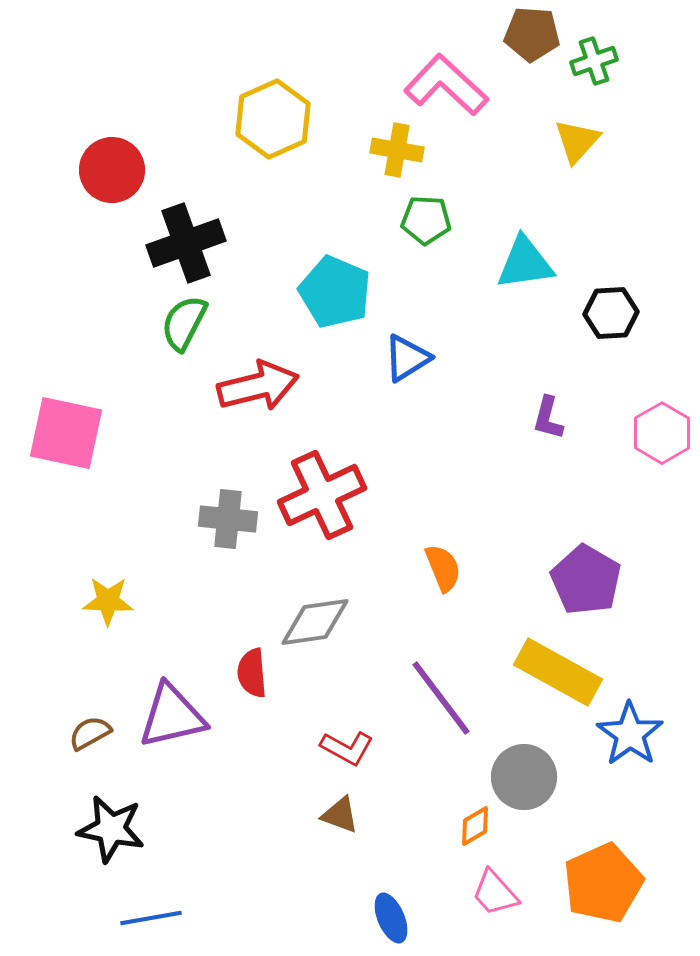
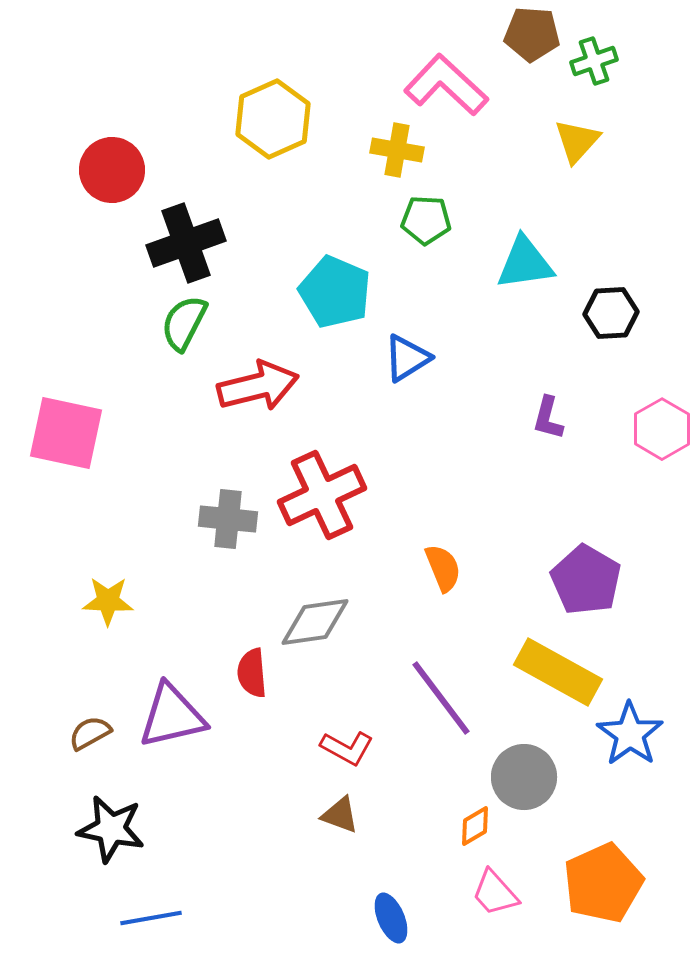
pink hexagon: moved 4 px up
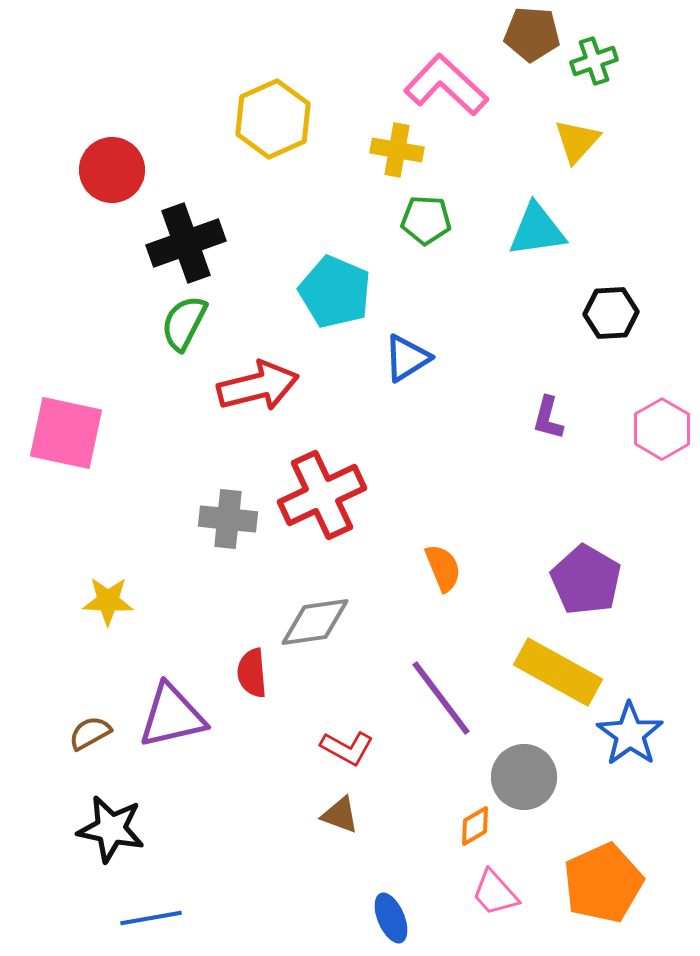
cyan triangle: moved 12 px right, 33 px up
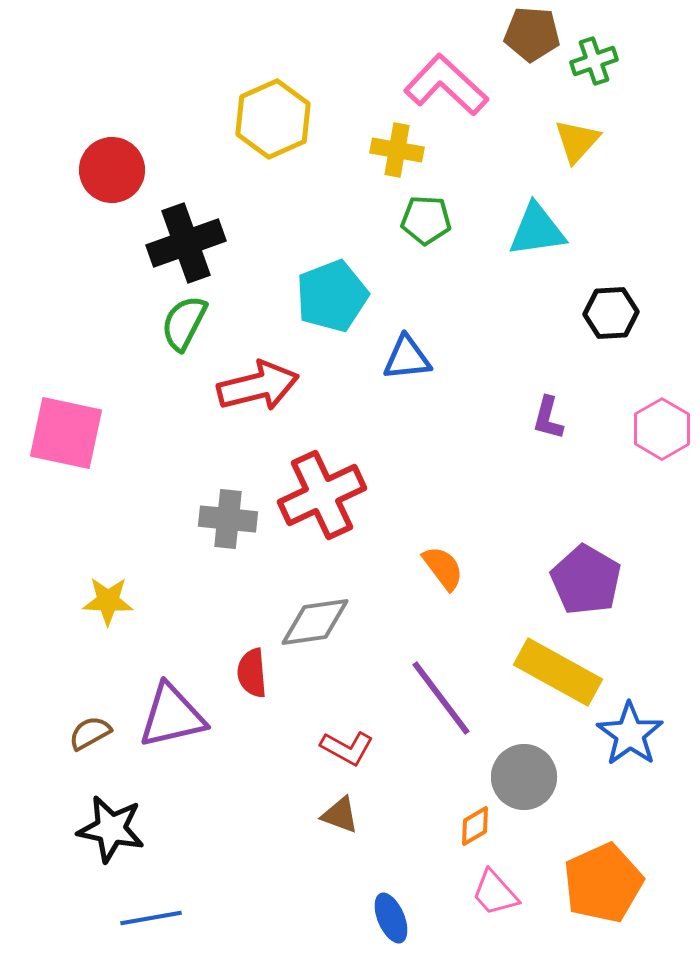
cyan pentagon: moved 3 px left, 4 px down; rotated 28 degrees clockwise
blue triangle: rotated 26 degrees clockwise
orange semicircle: rotated 15 degrees counterclockwise
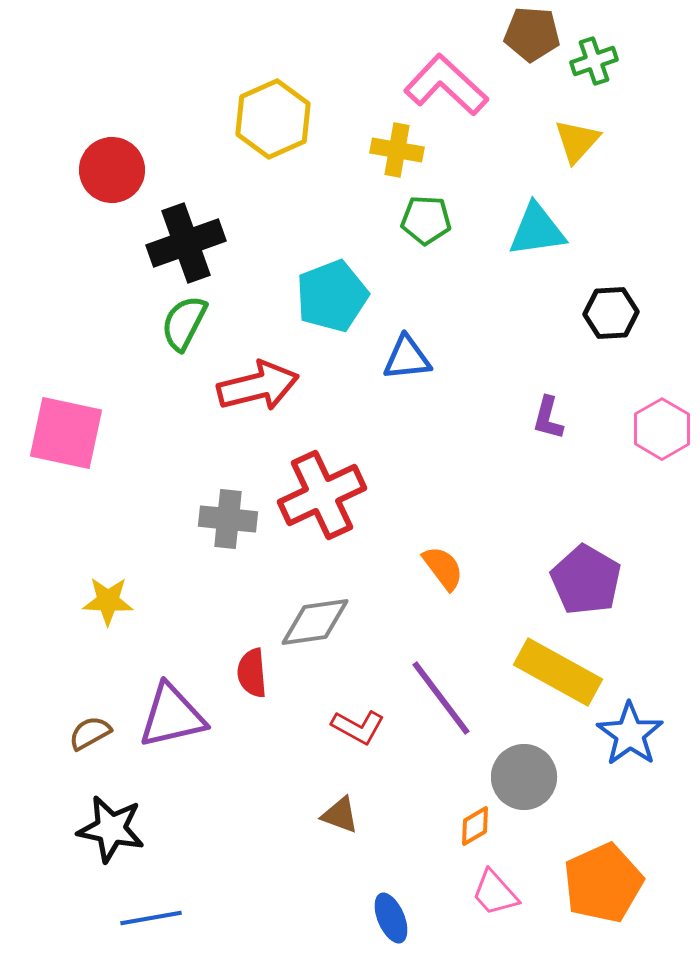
red L-shape: moved 11 px right, 21 px up
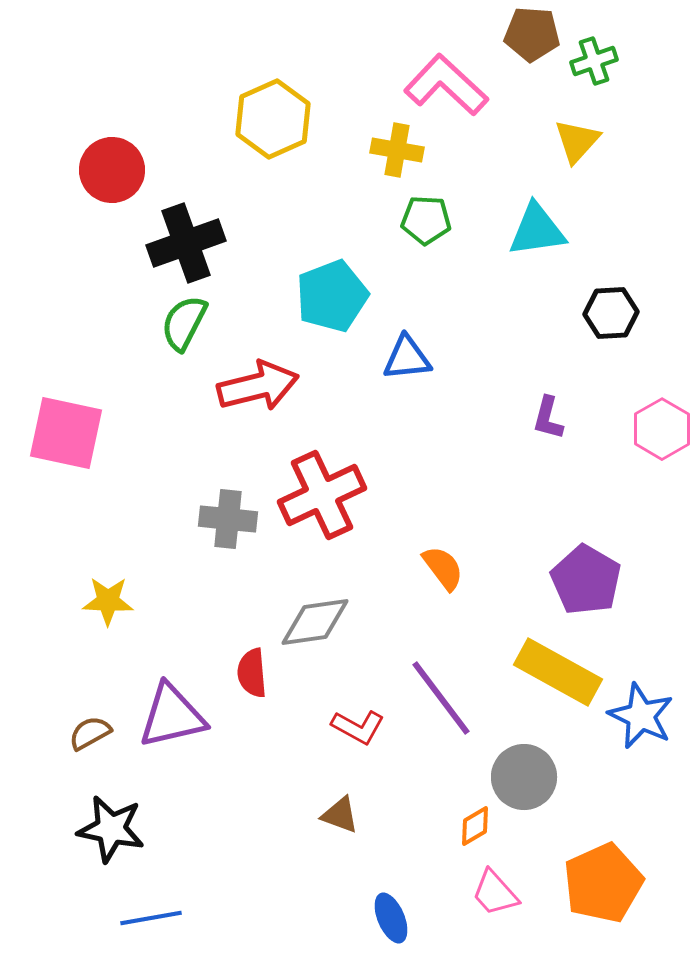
blue star: moved 11 px right, 18 px up; rotated 10 degrees counterclockwise
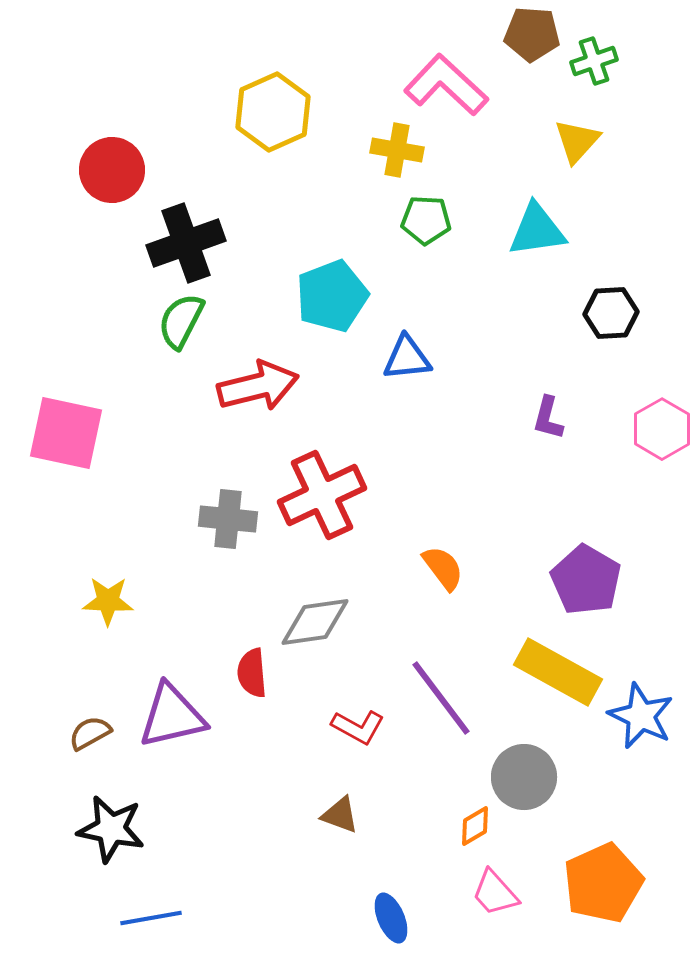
yellow hexagon: moved 7 px up
green semicircle: moved 3 px left, 2 px up
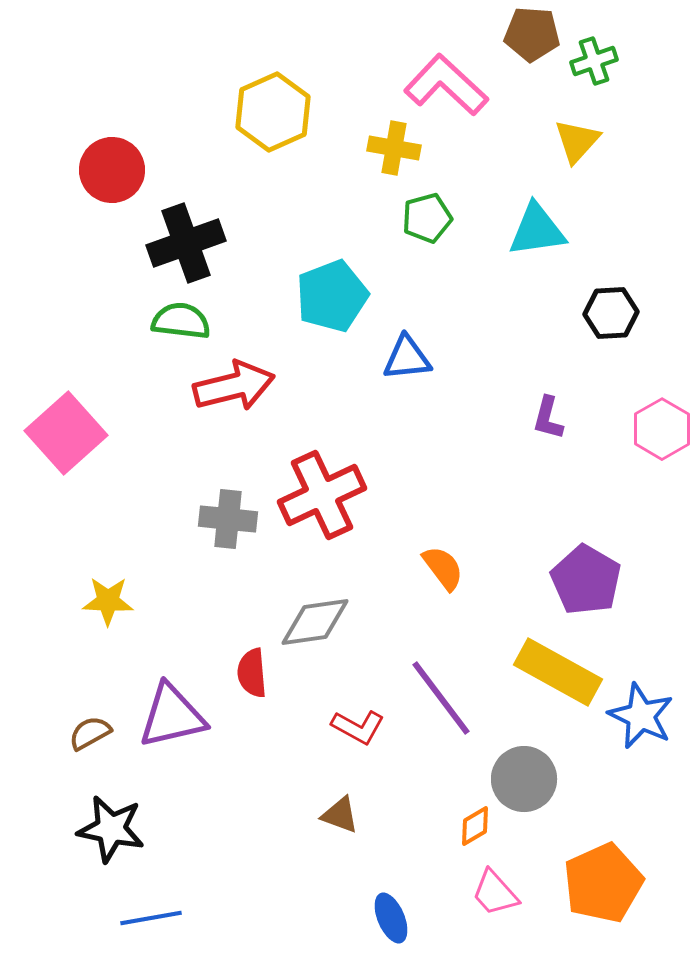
yellow cross: moved 3 px left, 2 px up
green pentagon: moved 1 px right, 2 px up; rotated 18 degrees counterclockwise
green semicircle: rotated 70 degrees clockwise
red arrow: moved 24 px left
pink square: rotated 36 degrees clockwise
gray circle: moved 2 px down
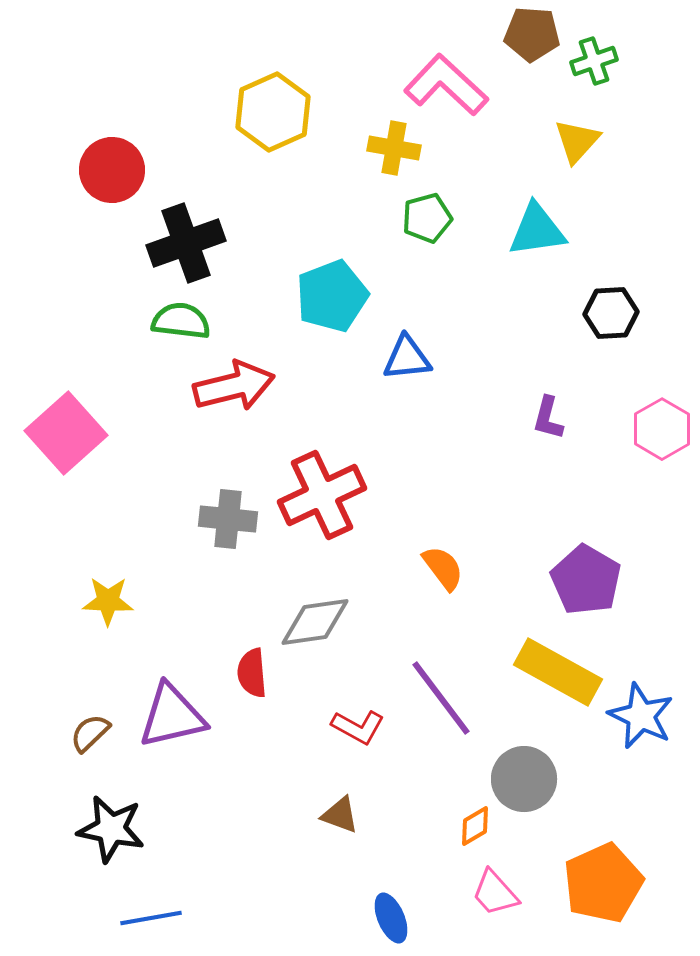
brown semicircle: rotated 15 degrees counterclockwise
